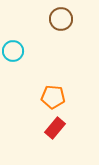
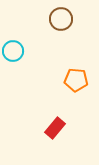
orange pentagon: moved 23 px right, 17 px up
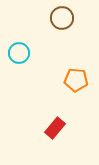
brown circle: moved 1 px right, 1 px up
cyan circle: moved 6 px right, 2 px down
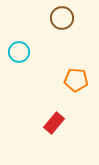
cyan circle: moved 1 px up
red rectangle: moved 1 px left, 5 px up
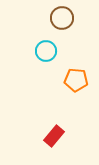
cyan circle: moved 27 px right, 1 px up
red rectangle: moved 13 px down
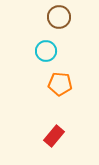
brown circle: moved 3 px left, 1 px up
orange pentagon: moved 16 px left, 4 px down
